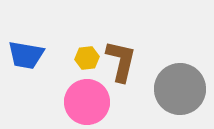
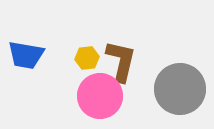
pink circle: moved 13 px right, 6 px up
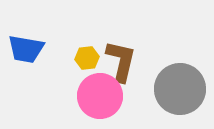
blue trapezoid: moved 6 px up
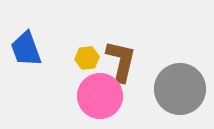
blue trapezoid: rotated 60 degrees clockwise
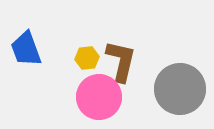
pink circle: moved 1 px left, 1 px down
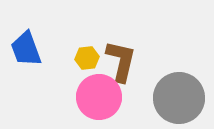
gray circle: moved 1 px left, 9 px down
